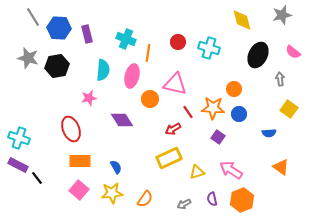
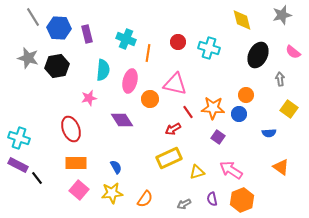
pink ellipse at (132, 76): moved 2 px left, 5 px down
orange circle at (234, 89): moved 12 px right, 6 px down
orange rectangle at (80, 161): moved 4 px left, 2 px down
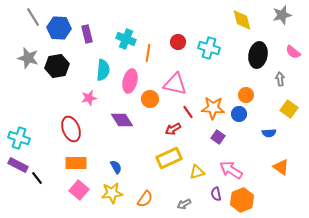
black ellipse at (258, 55): rotated 15 degrees counterclockwise
purple semicircle at (212, 199): moved 4 px right, 5 px up
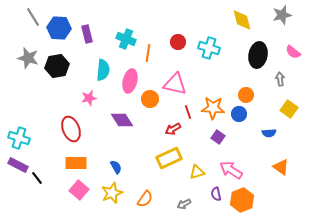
red line at (188, 112): rotated 16 degrees clockwise
yellow star at (112, 193): rotated 15 degrees counterclockwise
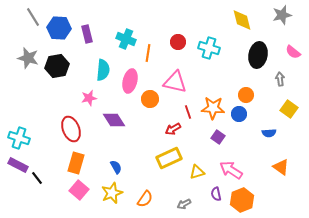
pink triangle at (175, 84): moved 2 px up
purple diamond at (122, 120): moved 8 px left
orange rectangle at (76, 163): rotated 75 degrees counterclockwise
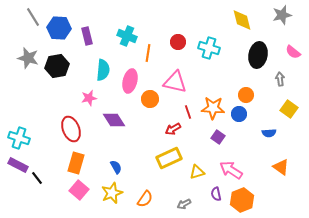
purple rectangle at (87, 34): moved 2 px down
cyan cross at (126, 39): moved 1 px right, 3 px up
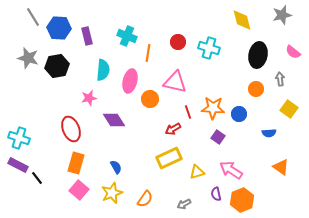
orange circle at (246, 95): moved 10 px right, 6 px up
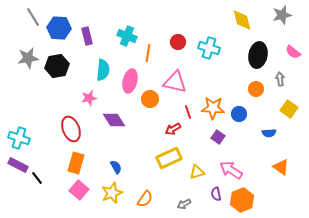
gray star at (28, 58): rotated 25 degrees counterclockwise
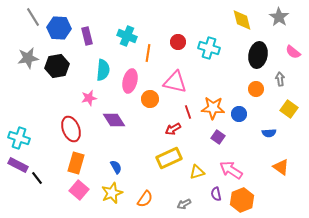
gray star at (282, 15): moved 3 px left, 2 px down; rotated 24 degrees counterclockwise
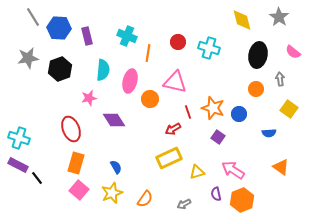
black hexagon at (57, 66): moved 3 px right, 3 px down; rotated 10 degrees counterclockwise
orange star at (213, 108): rotated 15 degrees clockwise
pink arrow at (231, 170): moved 2 px right
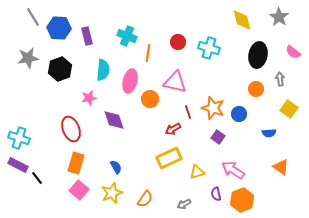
purple diamond at (114, 120): rotated 15 degrees clockwise
